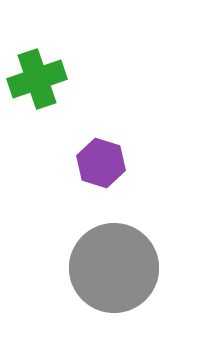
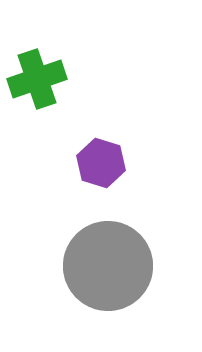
gray circle: moved 6 px left, 2 px up
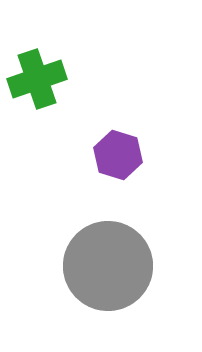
purple hexagon: moved 17 px right, 8 px up
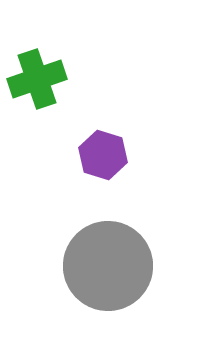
purple hexagon: moved 15 px left
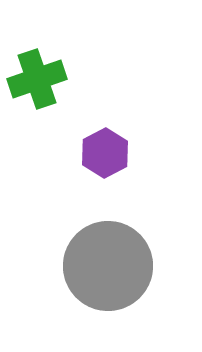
purple hexagon: moved 2 px right, 2 px up; rotated 15 degrees clockwise
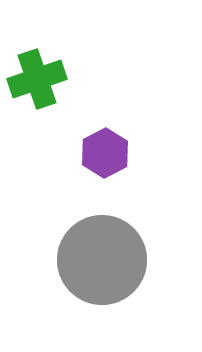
gray circle: moved 6 px left, 6 px up
